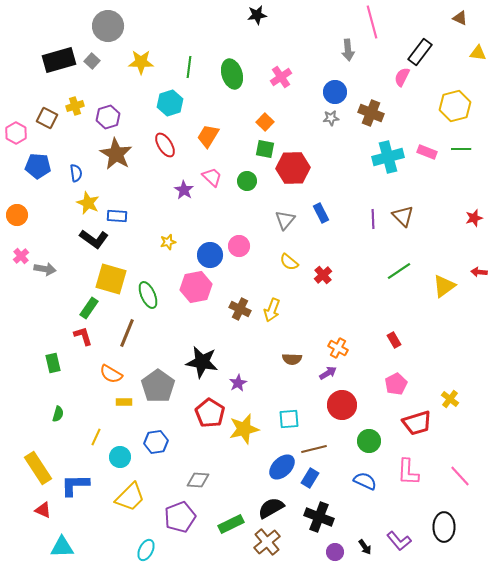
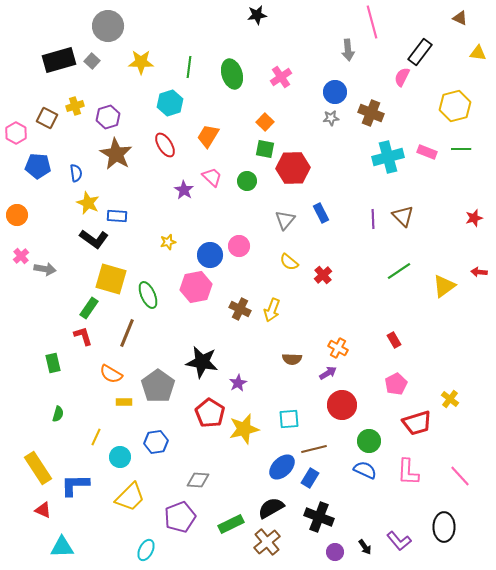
blue semicircle at (365, 481): moved 11 px up
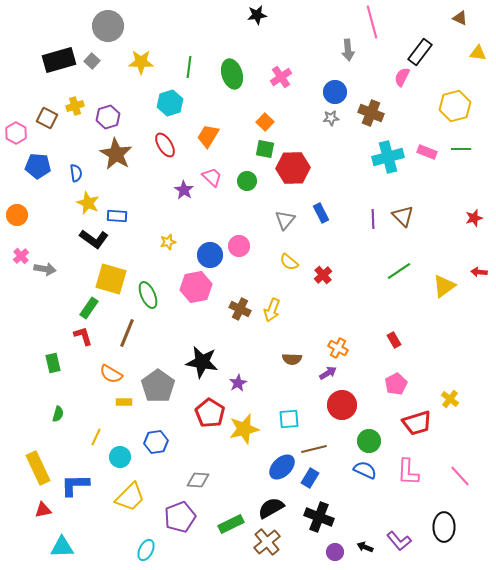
yellow rectangle at (38, 468): rotated 8 degrees clockwise
red triangle at (43, 510): rotated 36 degrees counterclockwise
black arrow at (365, 547): rotated 147 degrees clockwise
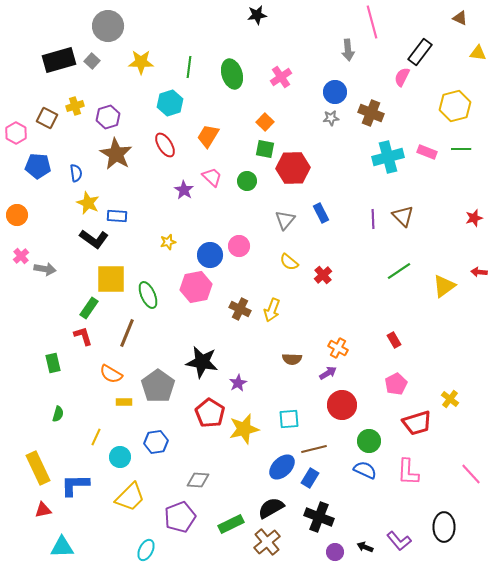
yellow square at (111, 279): rotated 16 degrees counterclockwise
pink line at (460, 476): moved 11 px right, 2 px up
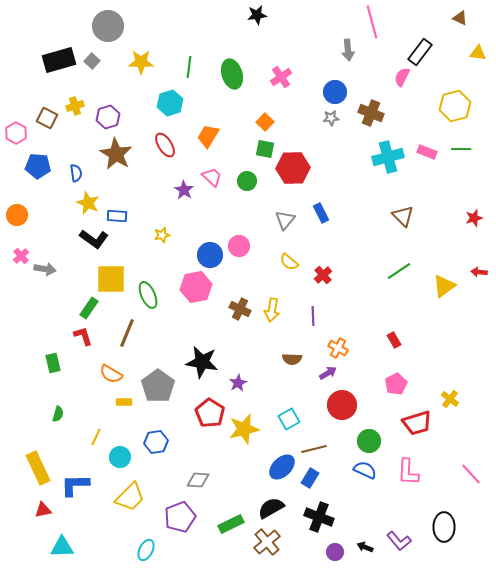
purple line at (373, 219): moved 60 px left, 97 px down
yellow star at (168, 242): moved 6 px left, 7 px up
yellow arrow at (272, 310): rotated 10 degrees counterclockwise
cyan square at (289, 419): rotated 25 degrees counterclockwise
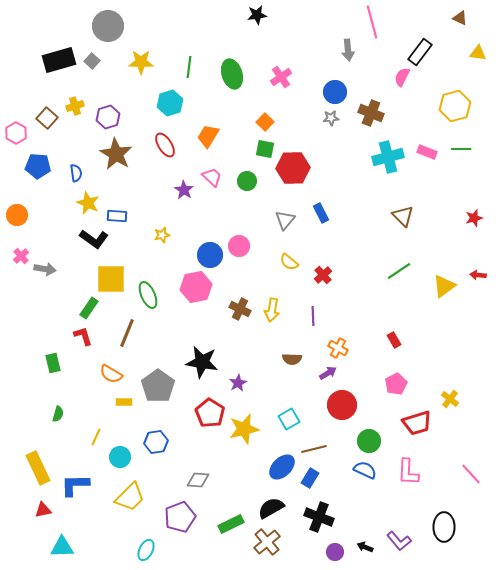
brown square at (47, 118): rotated 15 degrees clockwise
red arrow at (479, 272): moved 1 px left, 3 px down
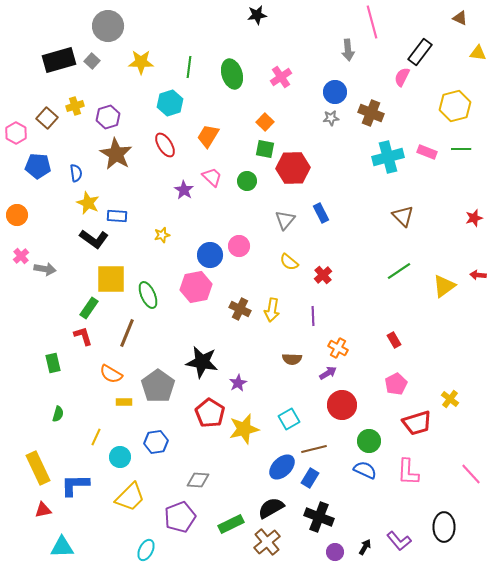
black arrow at (365, 547): rotated 98 degrees clockwise
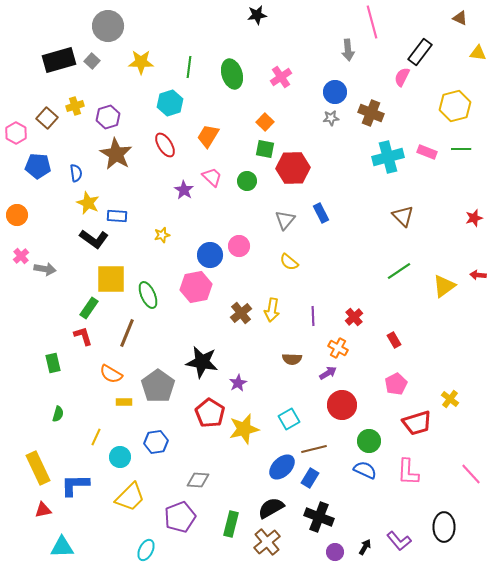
red cross at (323, 275): moved 31 px right, 42 px down
brown cross at (240, 309): moved 1 px right, 4 px down; rotated 25 degrees clockwise
green rectangle at (231, 524): rotated 50 degrees counterclockwise
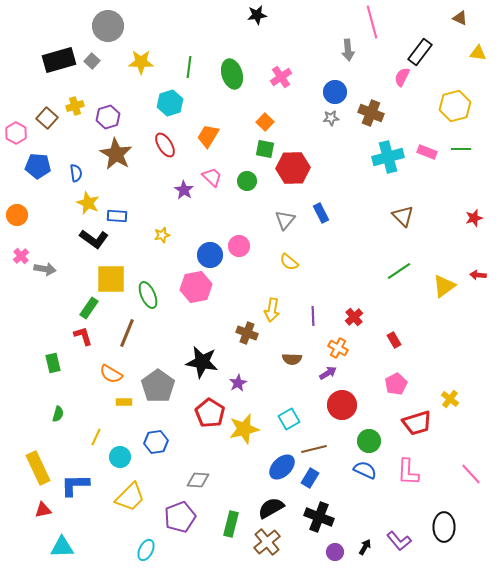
brown cross at (241, 313): moved 6 px right, 20 px down; rotated 30 degrees counterclockwise
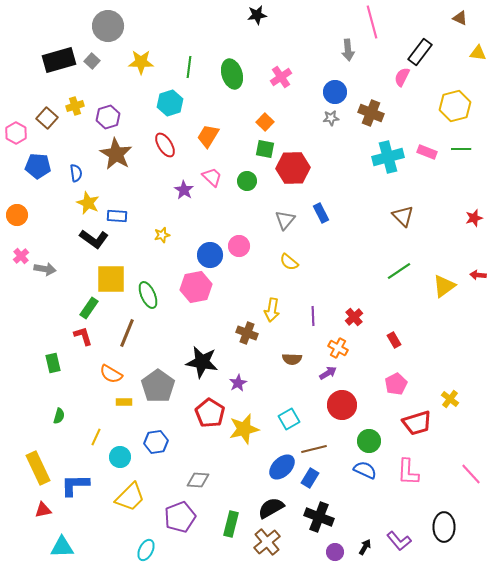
green semicircle at (58, 414): moved 1 px right, 2 px down
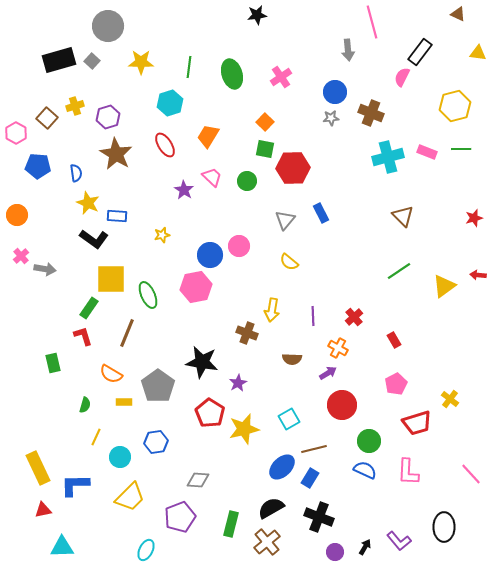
brown triangle at (460, 18): moved 2 px left, 4 px up
green semicircle at (59, 416): moved 26 px right, 11 px up
